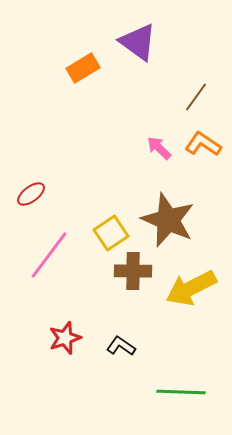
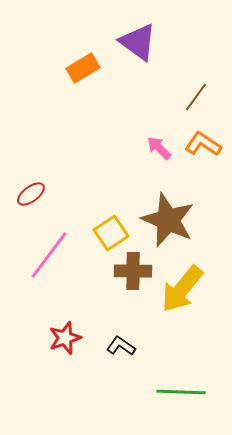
yellow arrow: moved 9 px left, 1 px down; rotated 24 degrees counterclockwise
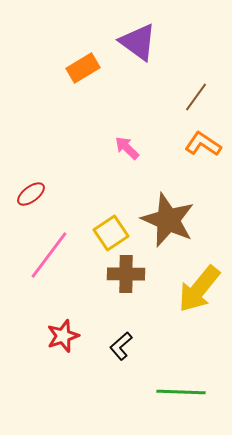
pink arrow: moved 32 px left
brown cross: moved 7 px left, 3 px down
yellow arrow: moved 17 px right
red star: moved 2 px left, 2 px up
black L-shape: rotated 76 degrees counterclockwise
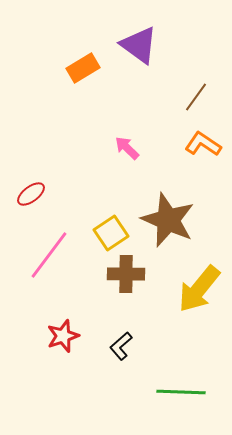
purple triangle: moved 1 px right, 3 px down
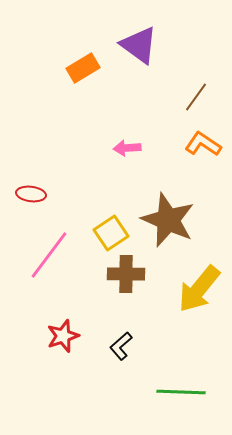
pink arrow: rotated 48 degrees counterclockwise
red ellipse: rotated 44 degrees clockwise
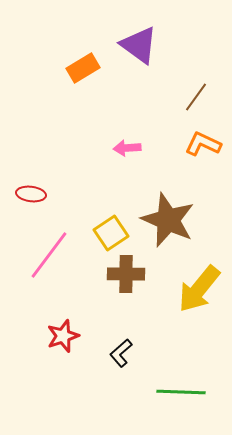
orange L-shape: rotated 9 degrees counterclockwise
black L-shape: moved 7 px down
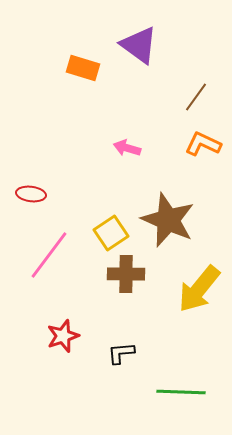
orange rectangle: rotated 48 degrees clockwise
pink arrow: rotated 20 degrees clockwise
black L-shape: rotated 36 degrees clockwise
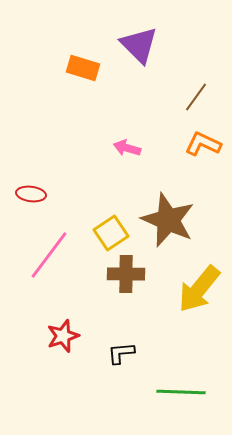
purple triangle: rotated 9 degrees clockwise
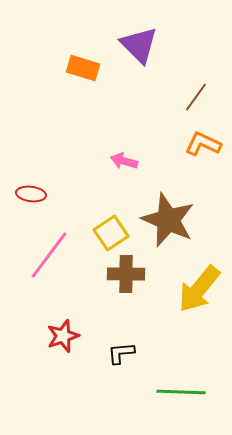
pink arrow: moved 3 px left, 13 px down
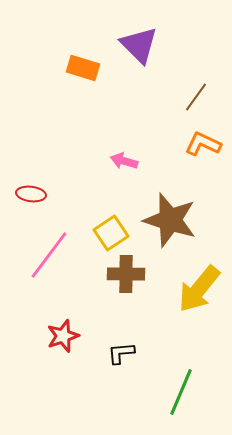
brown star: moved 2 px right; rotated 6 degrees counterclockwise
green line: rotated 69 degrees counterclockwise
